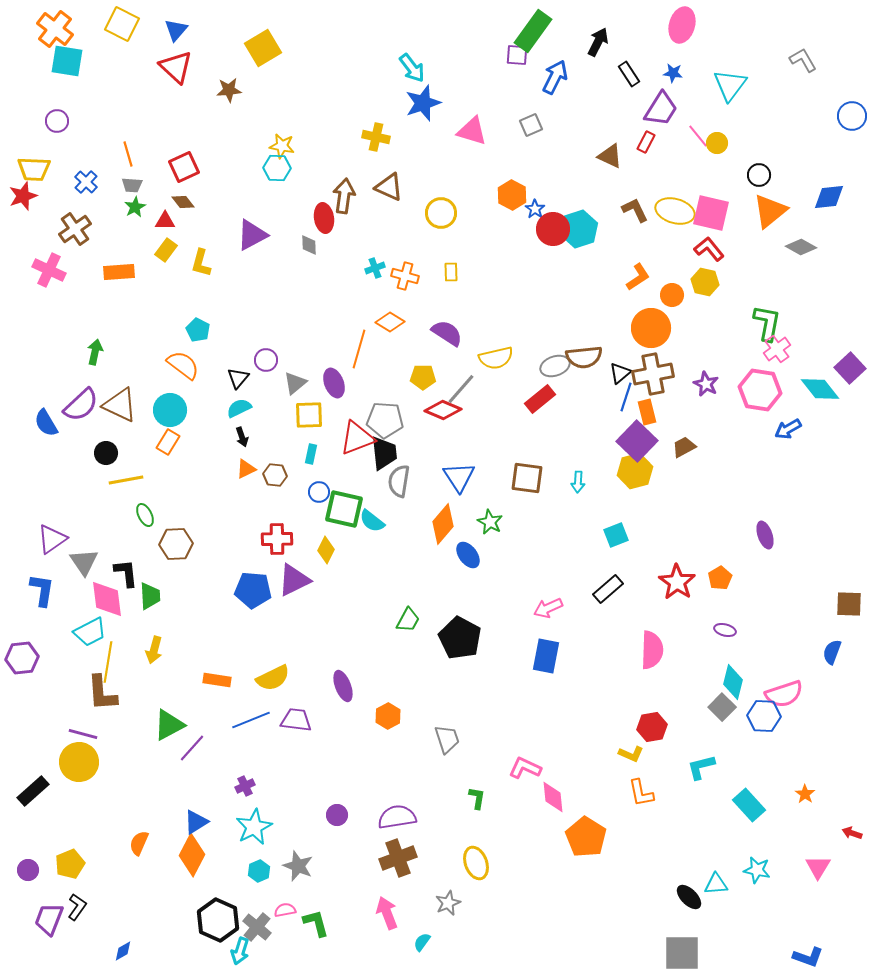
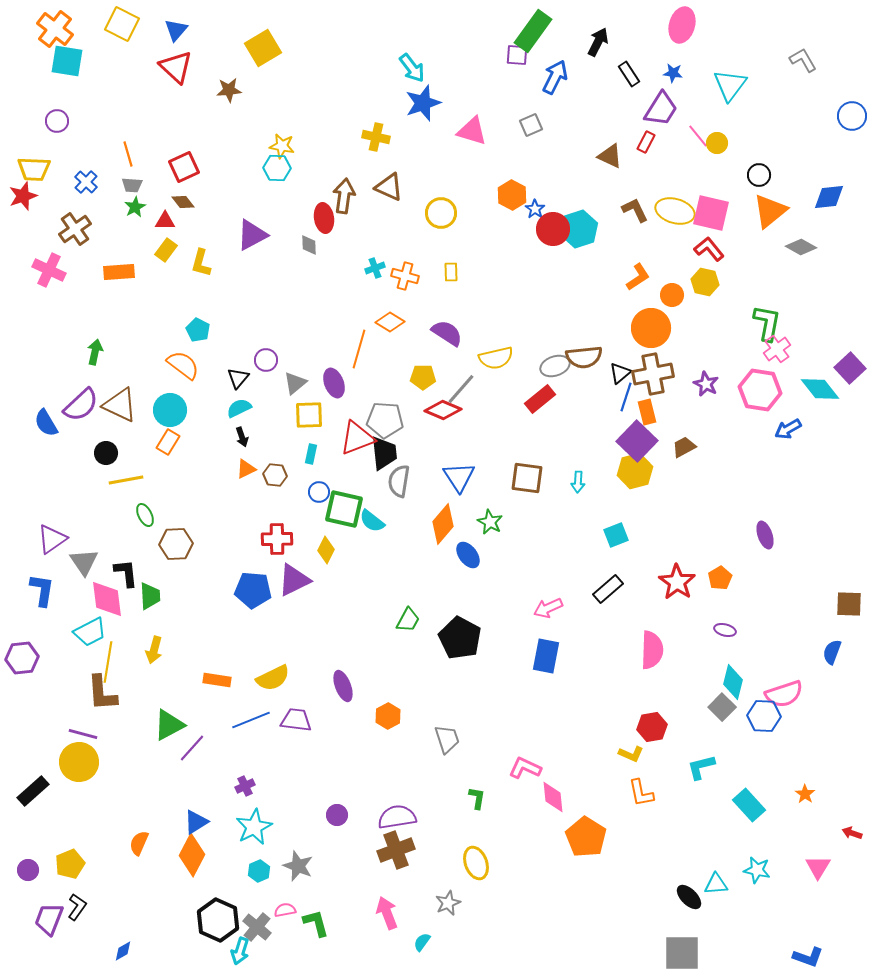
brown cross at (398, 858): moved 2 px left, 8 px up
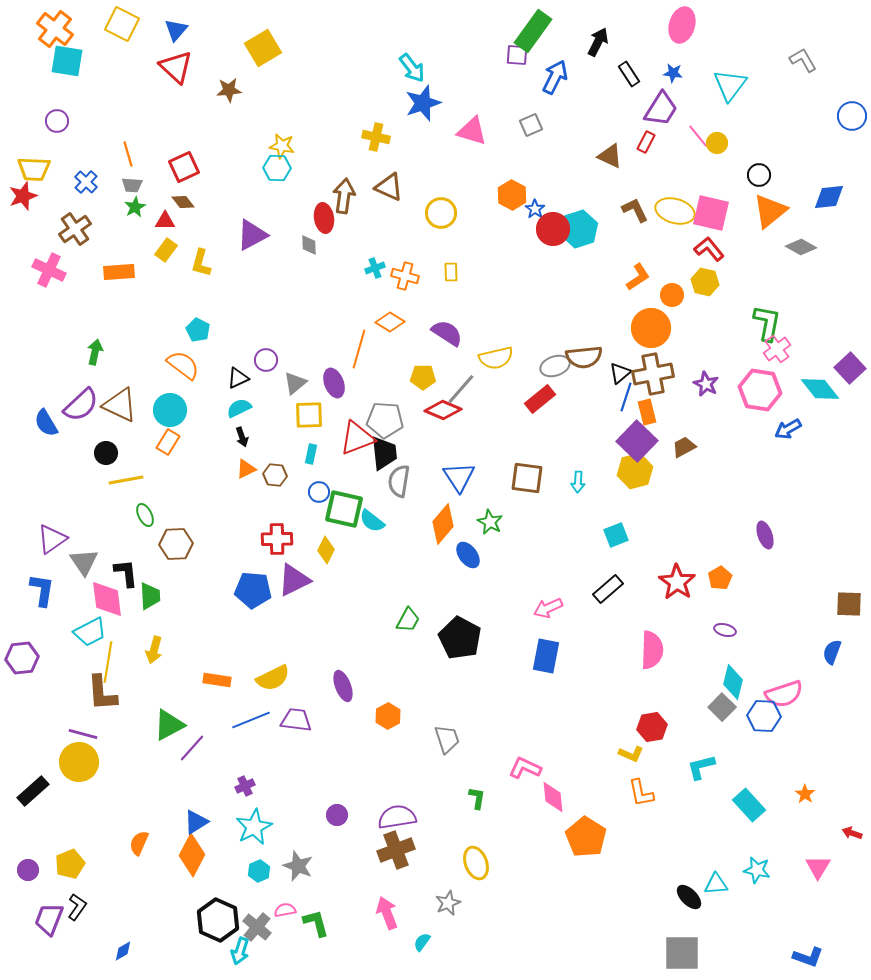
black triangle at (238, 378): rotated 25 degrees clockwise
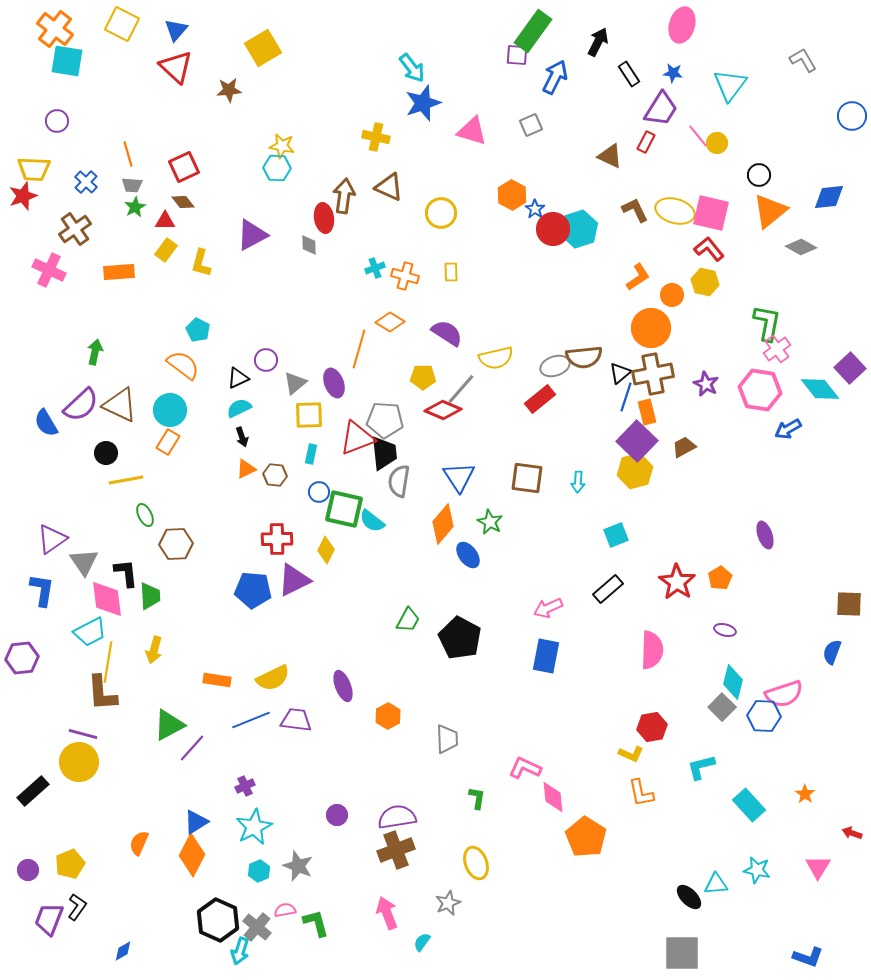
gray trapezoid at (447, 739): rotated 16 degrees clockwise
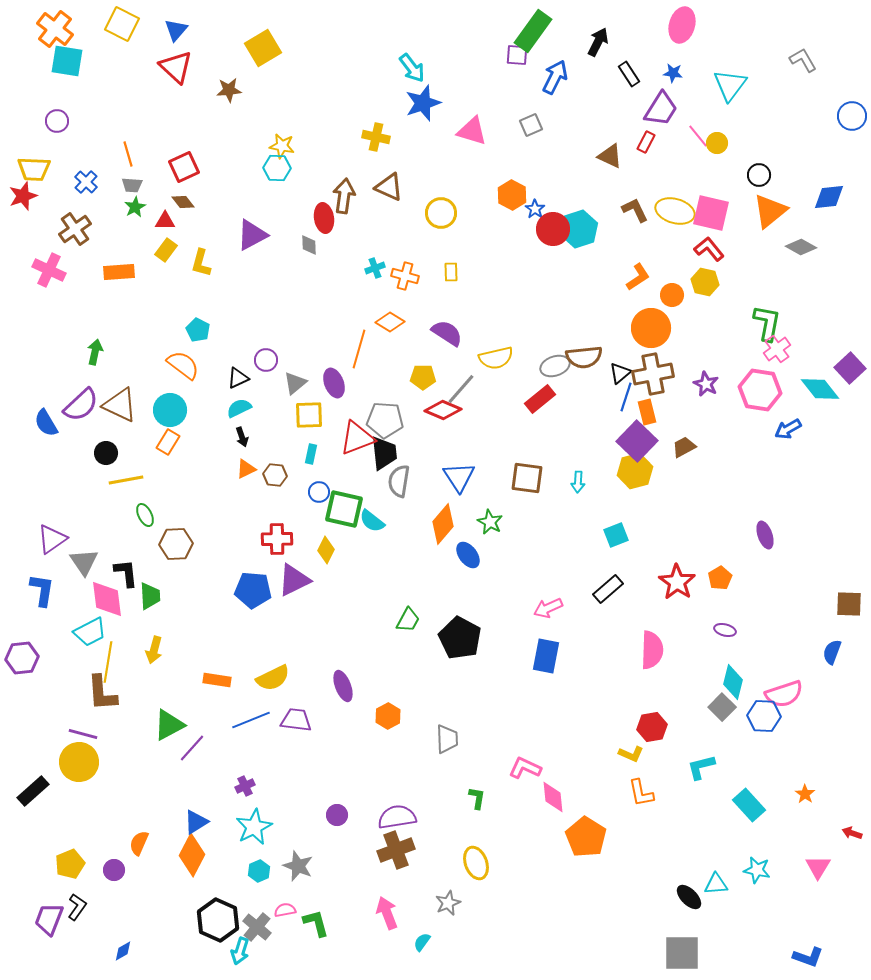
purple circle at (28, 870): moved 86 px right
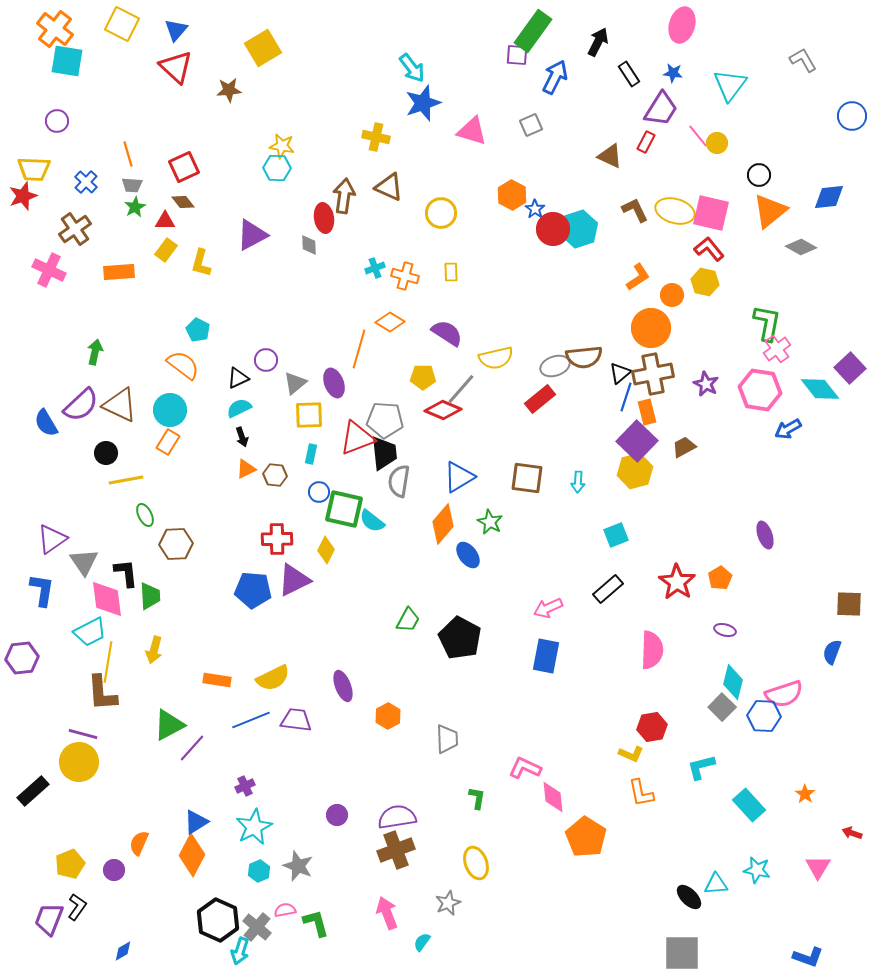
blue triangle at (459, 477): rotated 32 degrees clockwise
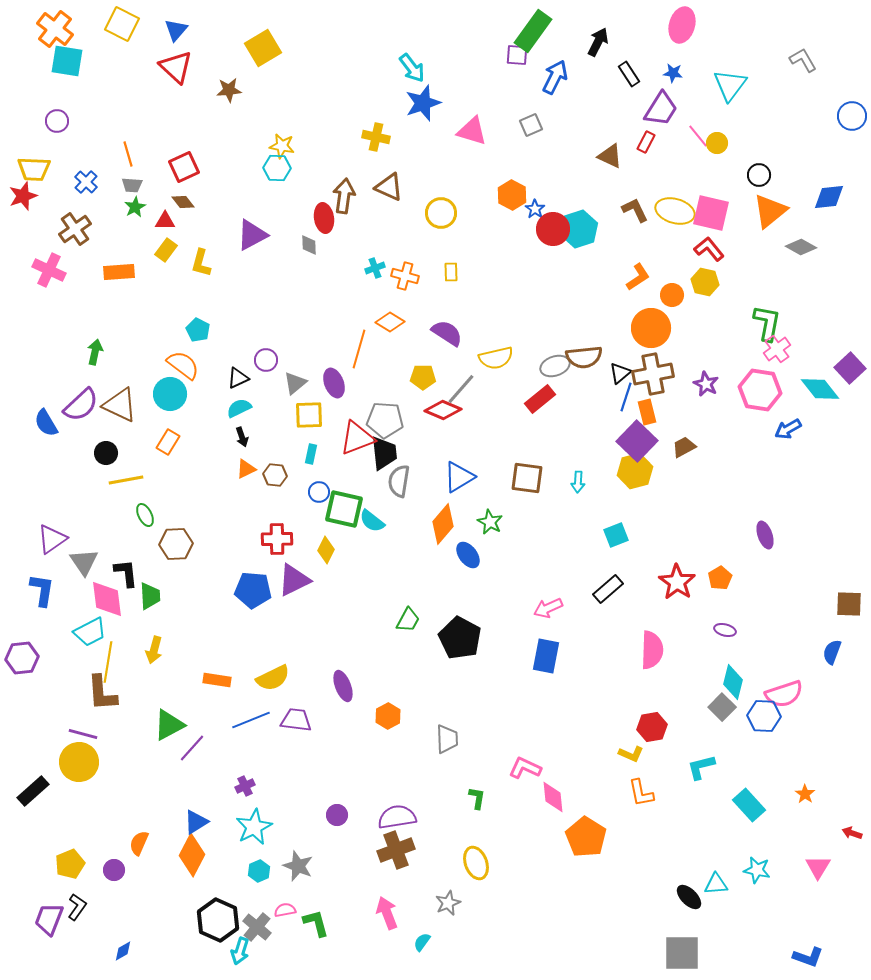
cyan circle at (170, 410): moved 16 px up
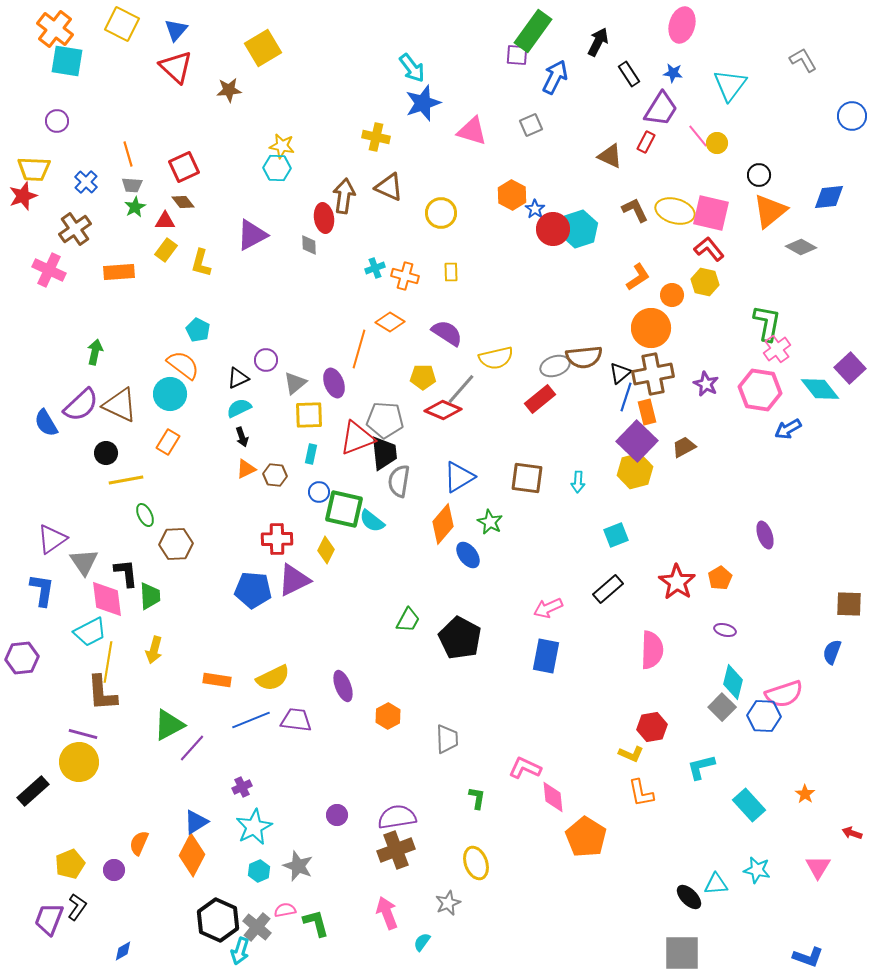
purple cross at (245, 786): moved 3 px left, 1 px down
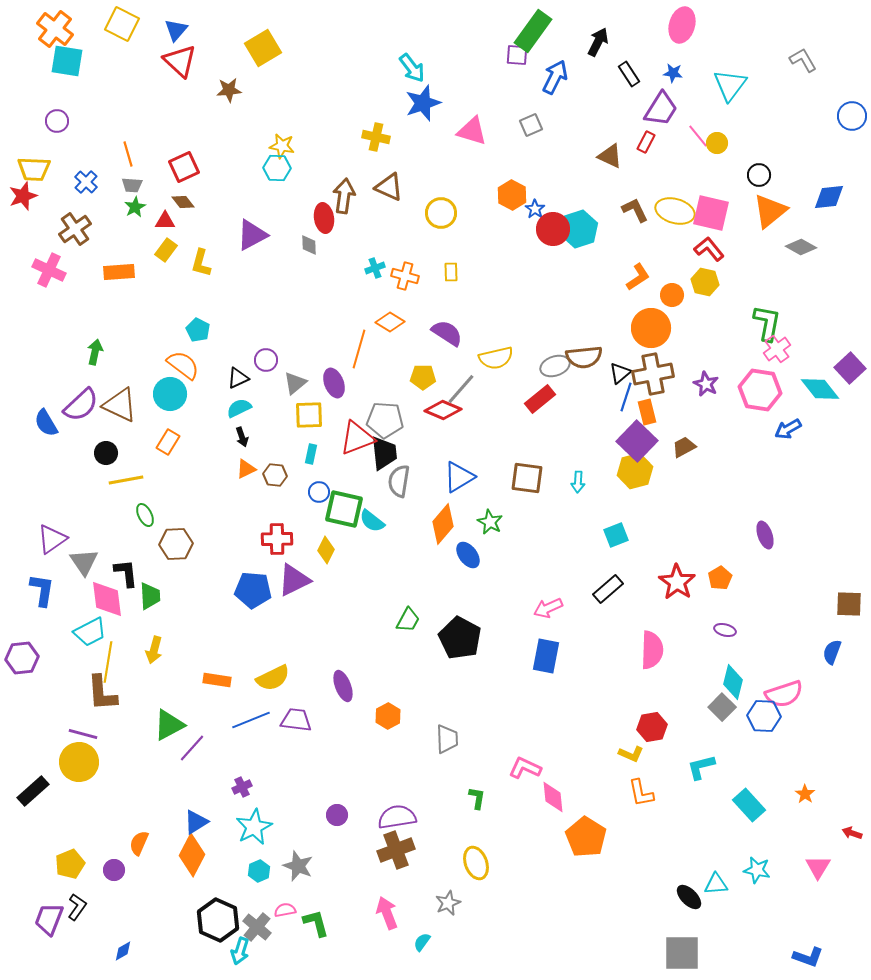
red triangle at (176, 67): moved 4 px right, 6 px up
